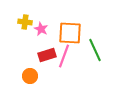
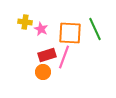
green line: moved 21 px up
pink line: moved 1 px down
orange circle: moved 13 px right, 4 px up
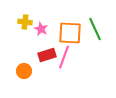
orange circle: moved 19 px left, 1 px up
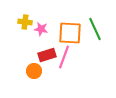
pink star: rotated 16 degrees counterclockwise
orange circle: moved 10 px right
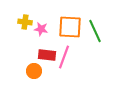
green line: moved 2 px down
orange square: moved 6 px up
red rectangle: rotated 24 degrees clockwise
